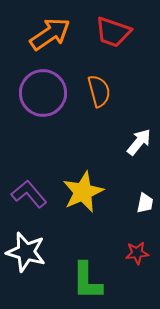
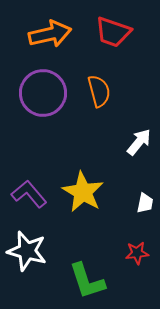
orange arrow: rotated 21 degrees clockwise
yellow star: rotated 18 degrees counterclockwise
white star: moved 1 px right, 1 px up
green L-shape: rotated 18 degrees counterclockwise
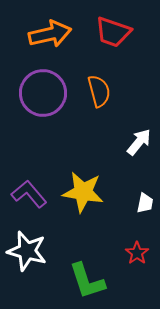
yellow star: rotated 21 degrees counterclockwise
red star: rotated 30 degrees counterclockwise
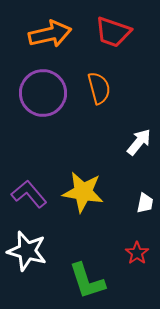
orange semicircle: moved 3 px up
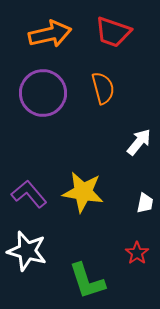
orange semicircle: moved 4 px right
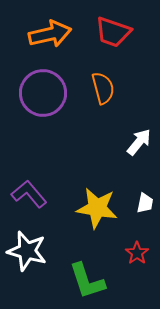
yellow star: moved 14 px right, 16 px down
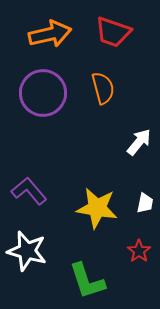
purple L-shape: moved 3 px up
red star: moved 2 px right, 2 px up
